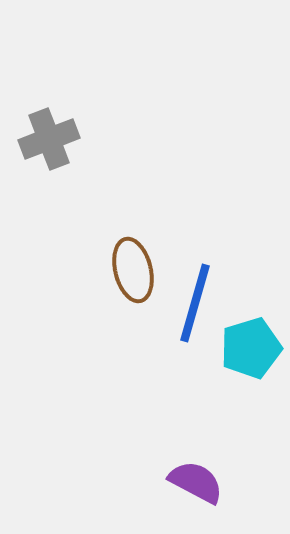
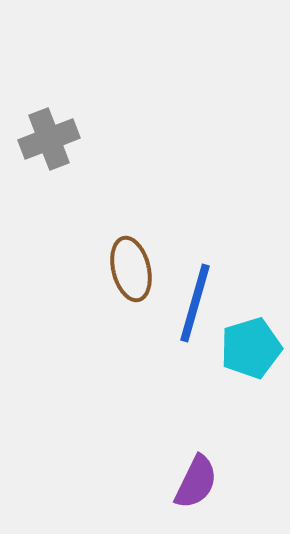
brown ellipse: moved 2 px left, 1 px up
purple semicircle: rotated 88 degrees clockwise
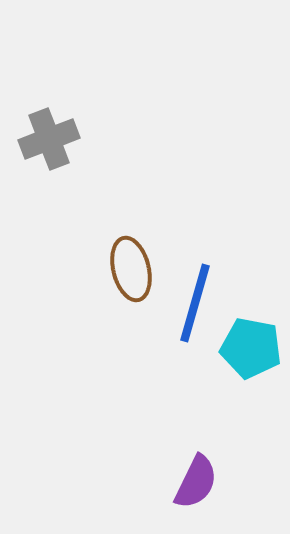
cyan pentagon: rotated 28 degrees clockwise
